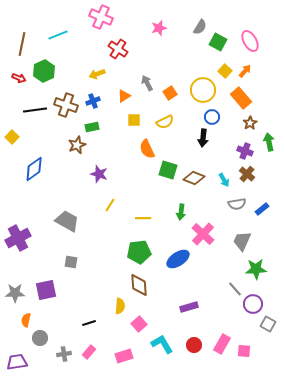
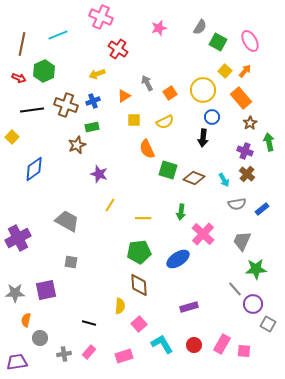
black line at (35, 110): moved 3 px left
black line at (89, 323): rotated 32 degrees clockwise
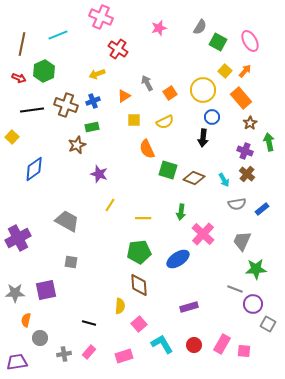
gray line at (235, 289): rotated 28 degrees counterclockwise
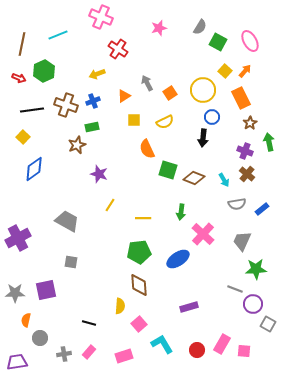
orange rectangle at (241, 98): rotated 15 degrees clockwise
yellow square at (12, 137): moved 11 px right
red circle at (194, 345): moved 3 px right, 5 px down
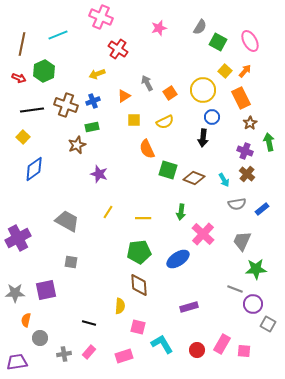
yellow line at (110, 205): moved 2 px left, 7 px down
pink square at (139, 324): moved 1 px left, 3 px down; rotated 35 degrees counterclockwise
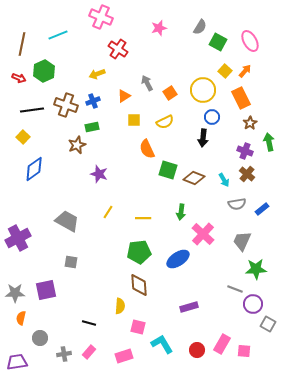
orange semicircle at (26, 320): moved 5 px left, 2 px up
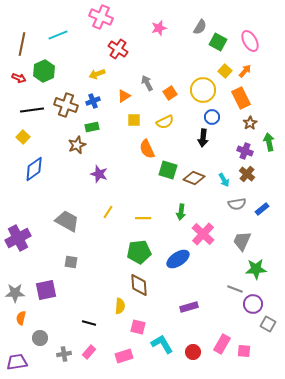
red circle at (197, 350): moved 4 px left, 2 px down
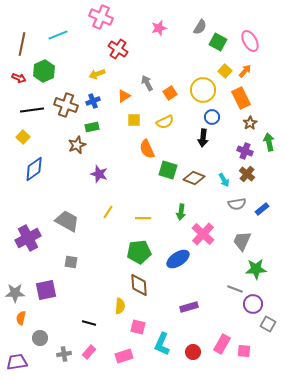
purple cross at (18, 238): moved 10 px right
cyan L-shape at (162, 344): rotated 125 degrees counterclockwise
